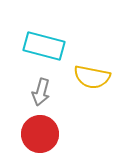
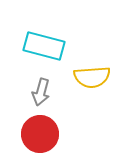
yellow semicircle: rotated 15 degrees counterclockwise
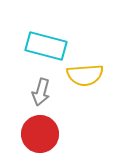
cyan rectangle: moved 2 px right
yellow semicircle: moved 7 px left, 2 px up
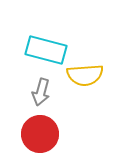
cyan rectangle: moved 4 px down
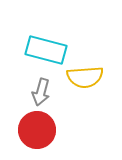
yellow semicircle: moved 2 px down
red circle: moved 3 px left, 4 px up
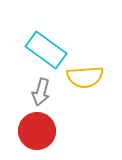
cyan rectangle: rotated 21 degrees clockwise
red circle: moved 1 px down
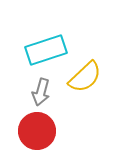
cyan rectangle: rotated 54 degrees counterclockwise
yellow semicircle: rotated 39 degrees counterclockwise
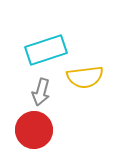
yellow semicircle: rotated 36 degrees clockwise
red circle: moved 3 px left, 1 px up
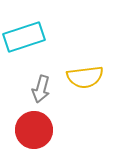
cyan rectangle: moved 22 px left, 13 px up
gray arrow: moved 3 px up
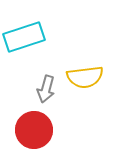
gray arrow: moved 5 px right
